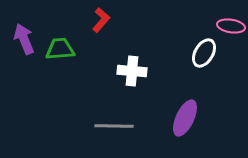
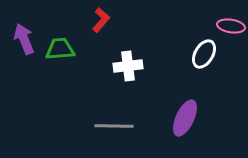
white ellipse: moved 1 px down
white cross: moved 4 px left, 5 px up; rotated 12 degrees counterclockwise
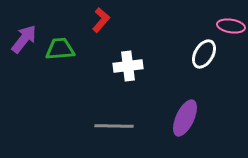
purple arrow: rotated 60 degrees clockwise
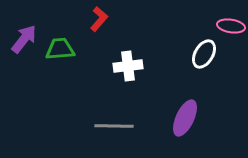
red L-shape: moved 2 px left, 1 px up
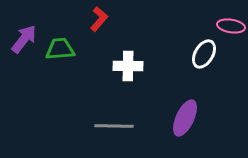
white cross: rotated 8 degrees clockwise
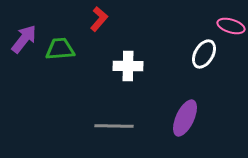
pink ellipse: rotated 8 degrees clockwise
